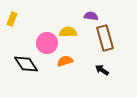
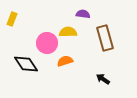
purple semicircle: moved 8 px left, 2 px up
black arrow: moved 1 px right, 9 px down
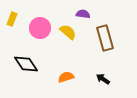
yellow semicircle: rotated 42 degrees clockwise
pink circle: moved 7 px left, 15 px up
orange semicircle: moved 1 px right, 16 px down
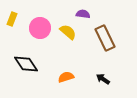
brown rectangle: rotated 10 degrees counterclockwise
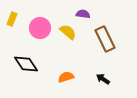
brown rectangle: moved 1 px down
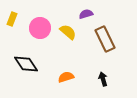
purple semicircle: moved 3 px right; rotated 24 degrees counterclockwise
black arrow: rotated 40 degrees clockwise
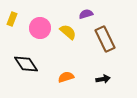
black arrow: rotated 96 degrees clockwise
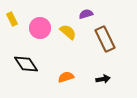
yellow rectangle: rotated 48 degrees counterclockwise
